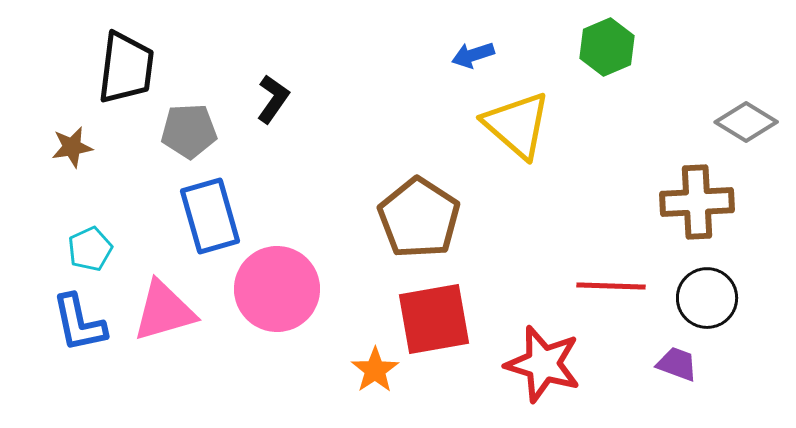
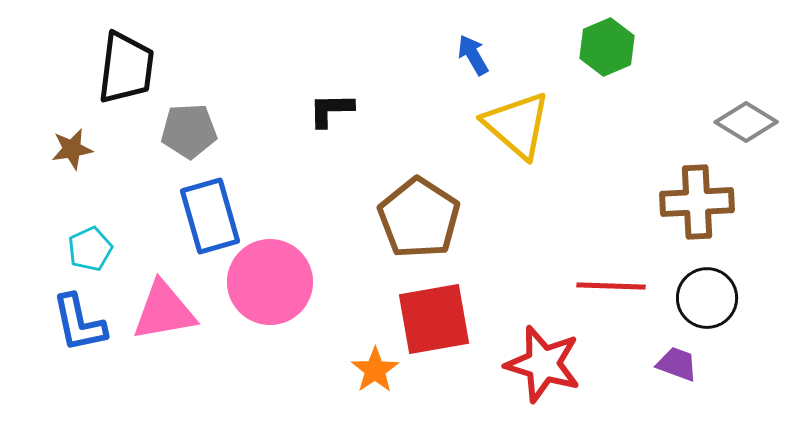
blue arrow: rotated 78 degrees clockwise
black L-shape: moved 58 px right, 11 px down; rotated 126 degrees counterclockwise
brown star: moved 2 px down
pink circle: moved 7 px left, 7 px up
pink triangle: rotated 6 degrees clockwise
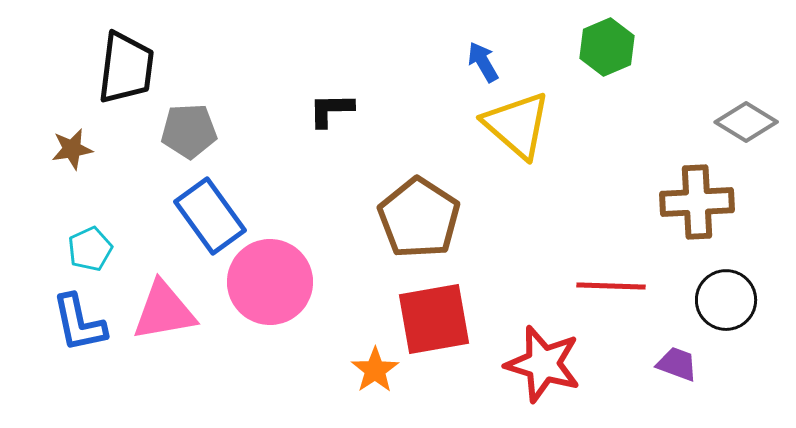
blue arrow: moved 10 px right, 7 px down
blue rectangle: rotated 20 degrees counterclockwise
black circle: moved 19 px right, 2 px down
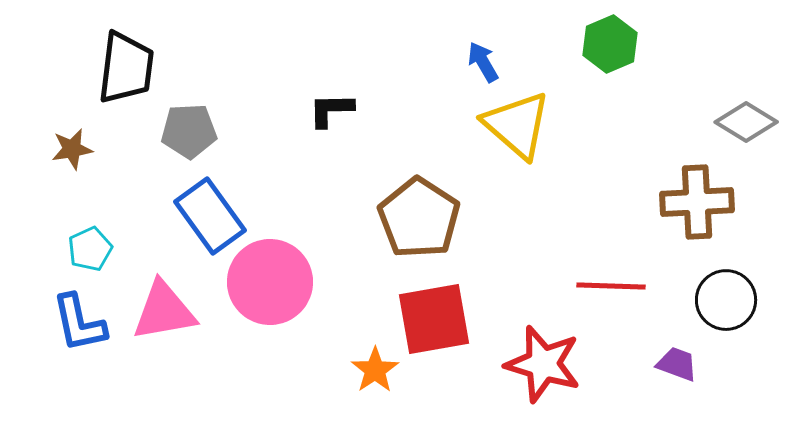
green hexagon: moved 3 px right, 3 px up
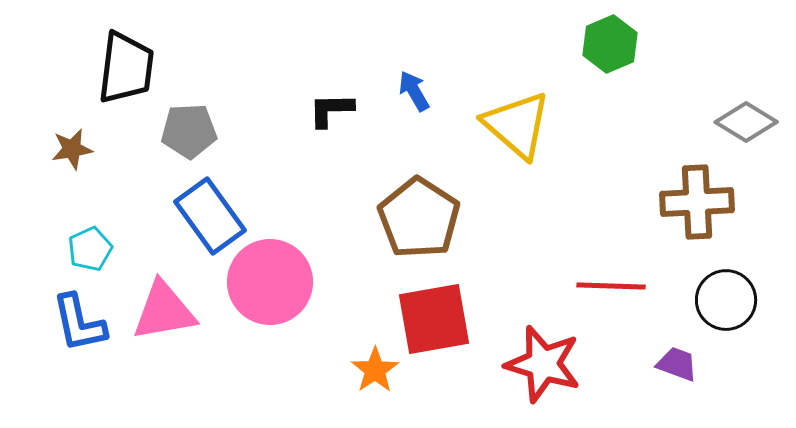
blue arrow: moved 69 px left, 29 px down
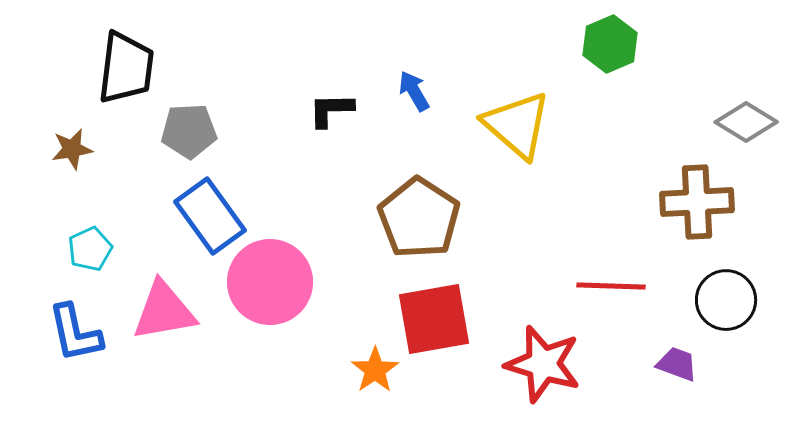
blue L-shape: moved 4 px left, 10 px down
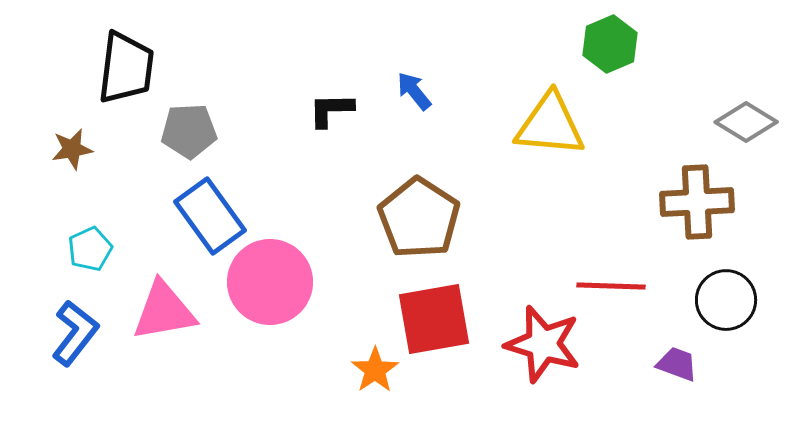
blue arrow: rotated 9 degrees counterclockwise
yellow triangle: moved 33 px right; rotated 36 degrees counterclockwise
blue L-shape: rotated 130 degrees counterclockwise
red star: moved 20 px up
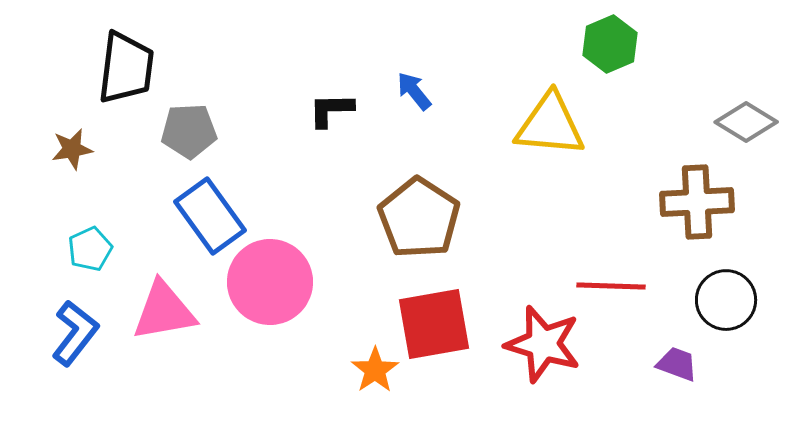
red square: moved 5 px down
